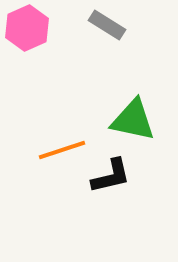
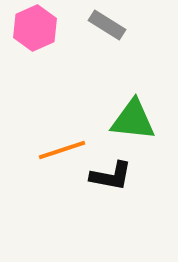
pink hexagon: moved 8 px right
green triangle: rotated 6 degrees counterclockwise
black L-shape: rotated 24 degrees clockwise
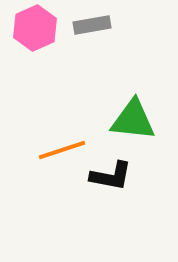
gray rectangle: moved 15 px left; rotated 42 degrees counterclockwise
